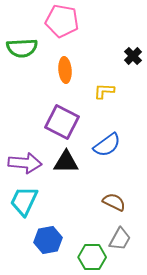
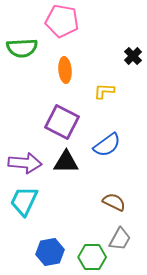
blue hexagon: moved 2 px right, 12 px down
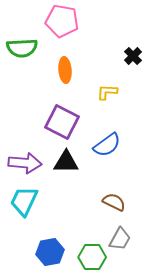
yellow L-shape: moved 3 px right, 1 px down
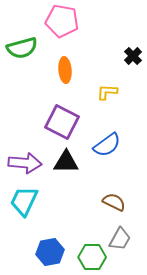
green semicircle: rotated 12 degrees counterclockwise
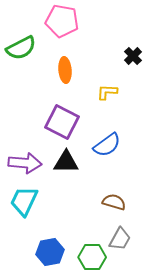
green semicircle: moved 1 px left; rotated 12 degrees counterclockwise
brown semicircle: rotated 10 degrees counterclockwise
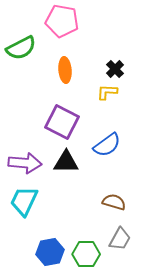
black cross: moved 18 px left, 13 px down
green hexagon: moved 6 px left, 3 px up
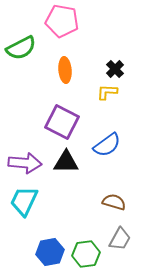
green hexagon: rotated 8 degrees counterclockwise
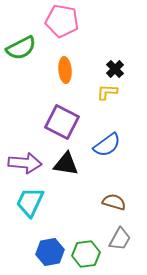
black triangle: moved 2 px down; rotated 8 degrees clockwise
cyan trapezoid: moved 6 px right, 1 px down
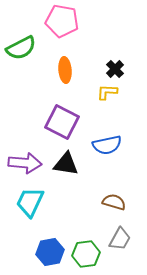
blue semicircle: rotated 24 degrees clockwise
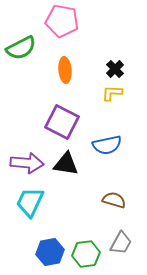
yellow L-shape: moved 5 px right, 1 px down
purple arrow: moved 2 px right
brown semicircle: moved 2 px up
gray trapezoid: moved 1 px right, 4 px down
